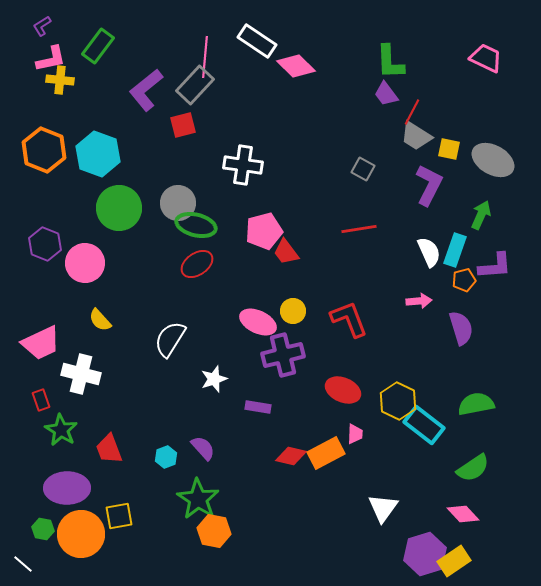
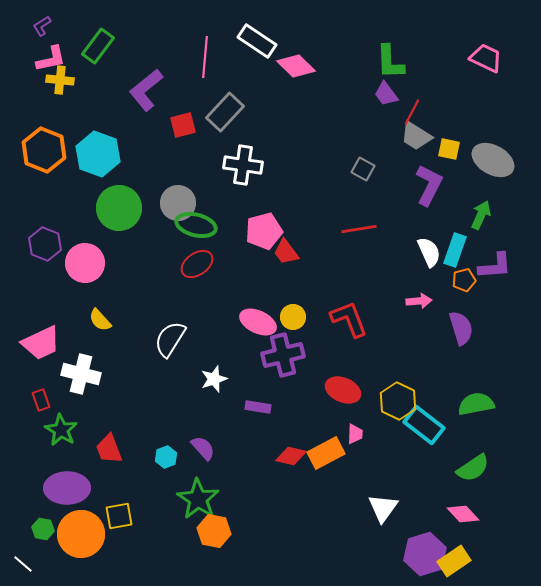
gray rectangle at (195, 85): moved 30 px right, 27 px down
yellow circle at (293, 311): moved 6 px down
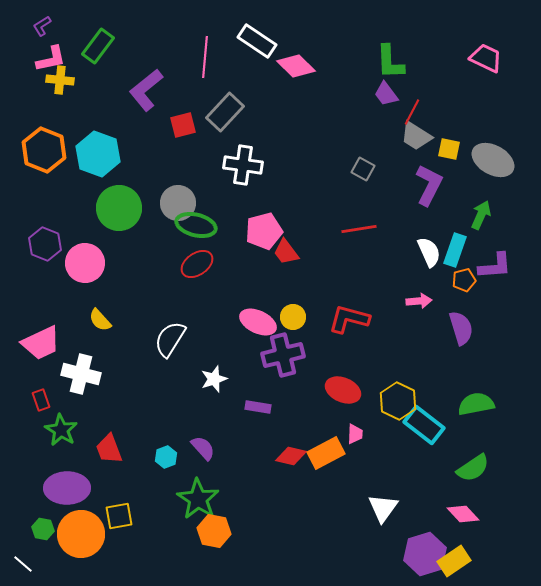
red L-shape at (349, 319): rotated 54 degrees counterclockwise
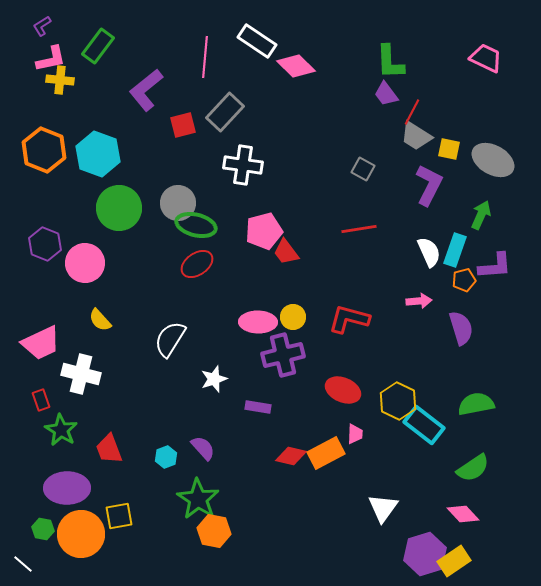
pink ellipse at (258, 322): rotated 24 degrees counterclockwise
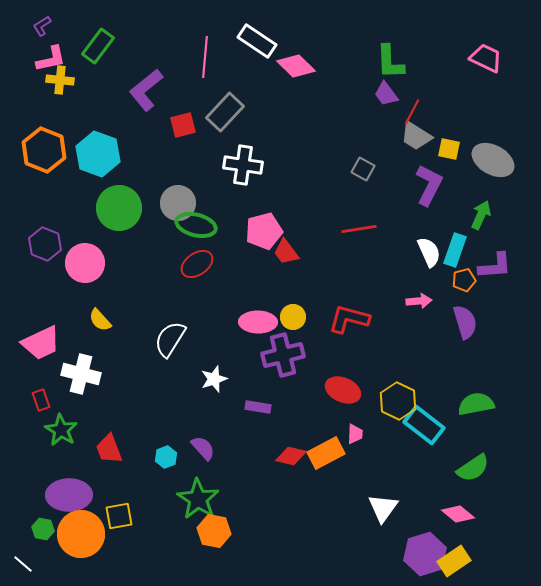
purple semicircle at (461, 328): moved 4 px right, 6 px up
purple ellipse at (67, 488): moved 2 px right, 7 px down
pink diamond at (463, 514): moved 5 px left; rotated 8 degrees counterclockwise
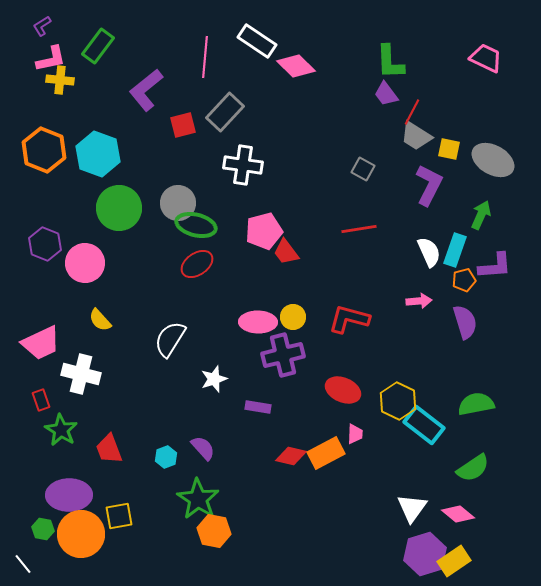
white triangle at (383, 508): moved 29 px right
white line at (23, 564): rotated 10 degrees clockwise
